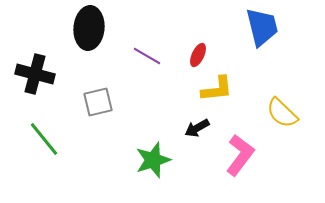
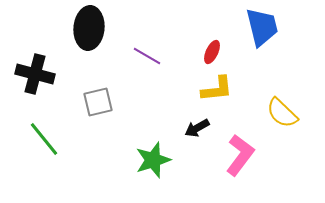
red ellipse: moved 14 px right, 3 px up
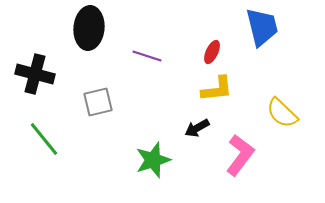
purple line: rotated 12 degrees counterclockwise
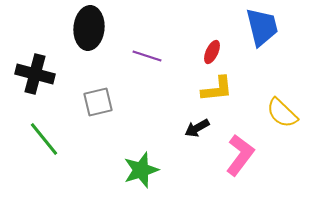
green star: moved 12 px left, 10 px down
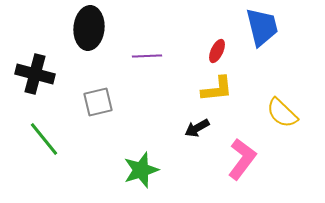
red ellipse: moved 5 px right, 1 px up
purple line: rotated 20 degrees counterclockwise
pink L-shape: moved 2 px right, 4 px down
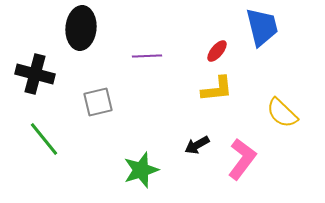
black ellipse: moved 8 px left
red ellipse: rotated 15 degrees clockwise
black arrow: moved 17 px down
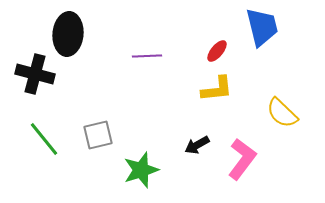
black ellipse: moved 13 px left, 6 px down
gray square: moved 33 px down
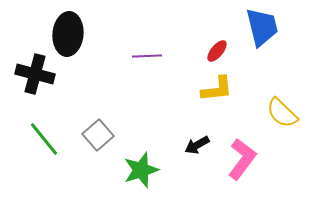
gray square: rotated 28 degrees counterclockwise
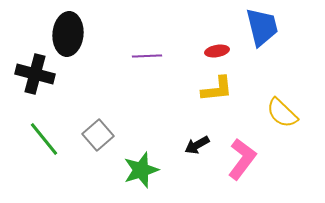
red ellipse: rotated 40 degrees clockwise
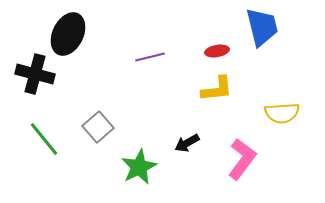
black ellipse: rotated 21 degrees clockwise
purple line: moved 3 px right, 1 px down; rotated 12 degrees counterclockwise
yellow semicircle: rotated 48 degrees counterclockwise
gray square: moved 8 px up
black arrow: moved 10 px left, 2 px up
green star: moved 2 px left, 3 px up; rotated 9 degrees counterclockwise
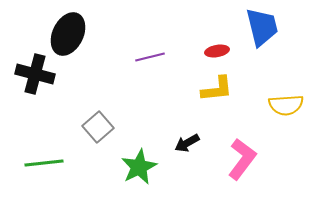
yellow semicircle: moved 4 px right, 8 px up
green line: moved 24 px down; rotated 57 degrees counterclockwise
